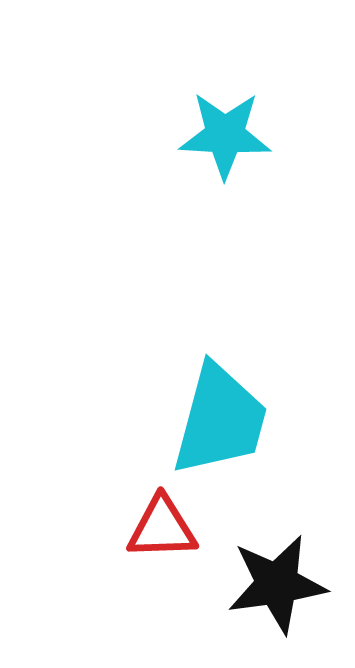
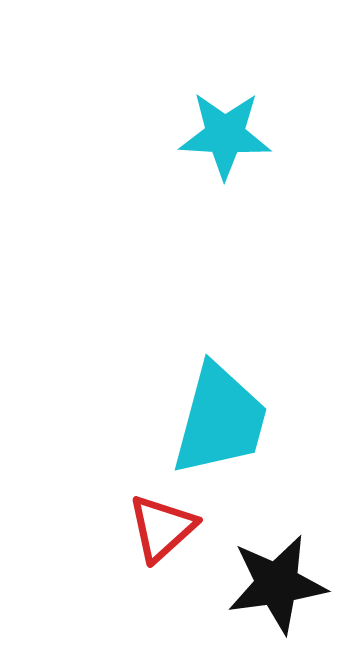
red triangle: rotated 40 degrees counterclockwise
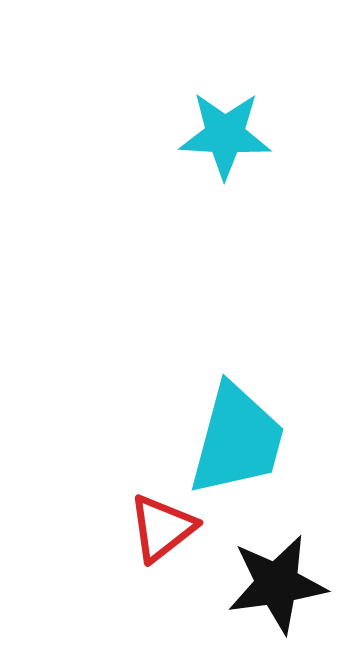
cyan trapezoid: moved 17 px right, 20 px down
red triangle: rotated 4 degrees clockwise
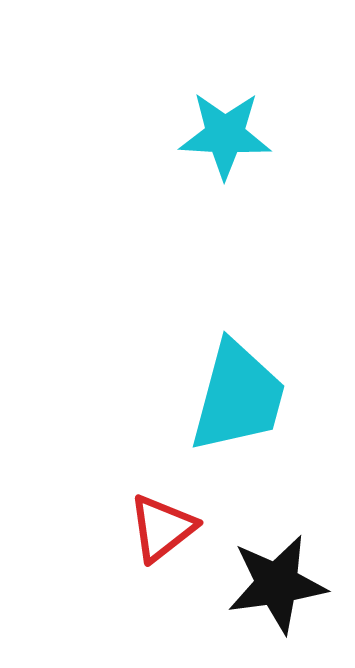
cyan trapezoid: moved 1 px right, 43 px up
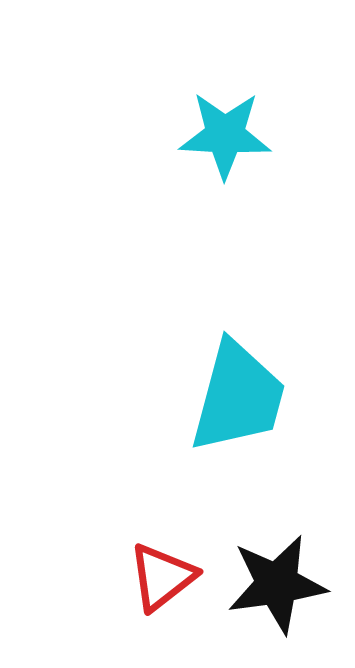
red triangle: moved 49 px down
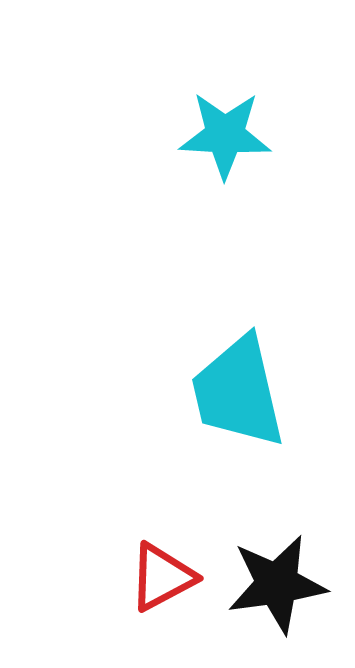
cyan trapezoid: moved 5 px up; rotated 152 degrees clockwise
red triangle: rotated 10 degrees clockwise
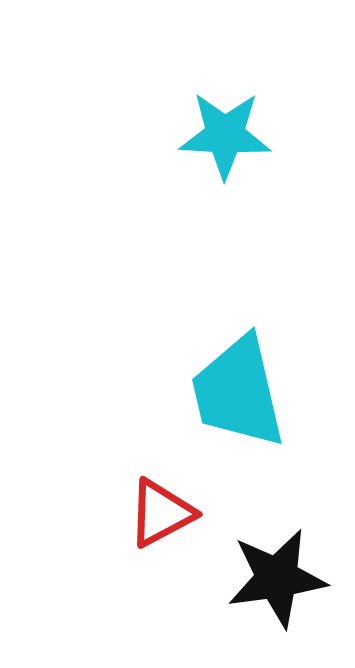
red triangle: moved 1 px left, 64 px up
black star: moved 6 px up
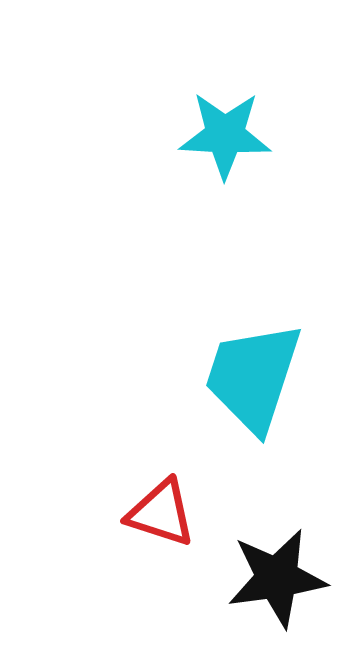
cyan trapezoid: moved 15 px right, 15 px up; rotated 31 degrees clockwise
red triangle: rotated 46 degrees clockwise
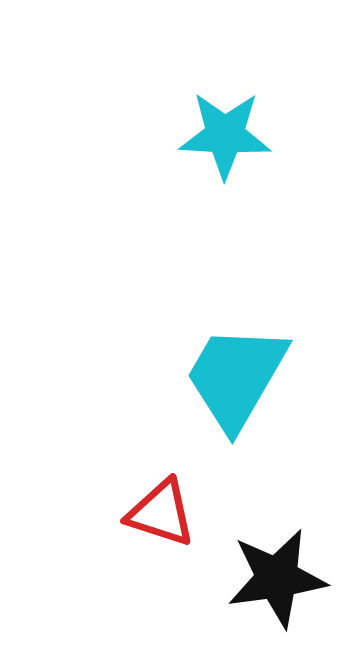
cyan trapezoid: moved 17 px left; rotated 12 degrees clockwise
